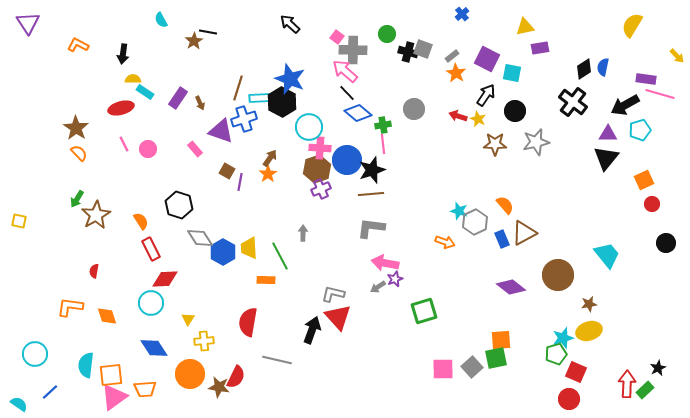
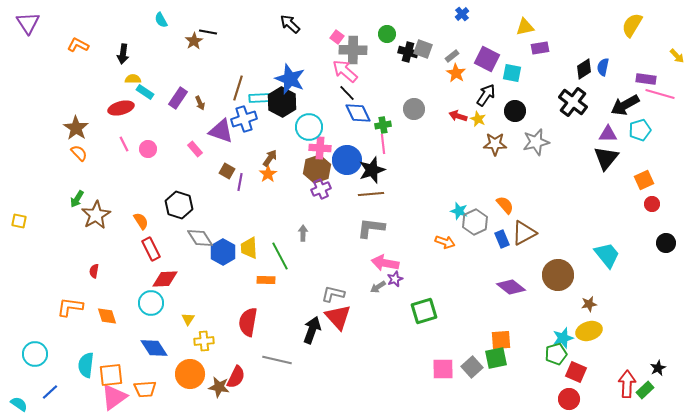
blue diamond at (358, 113): rotated 24 degrees clockwise
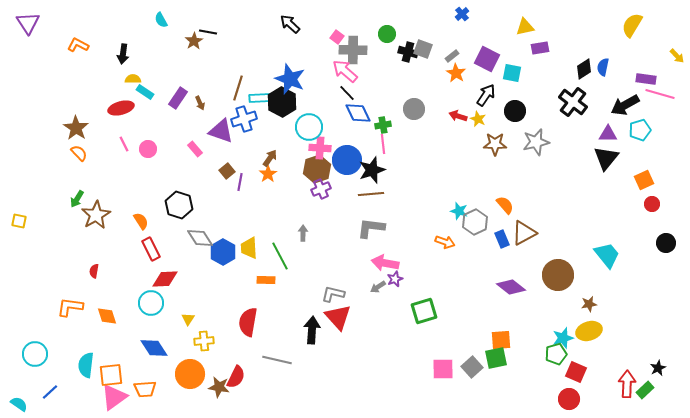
brown square at (227, 171): rotated 21 degrees clockwise
black arrow at (312, 330): rotated 16 degrees counterclockwise
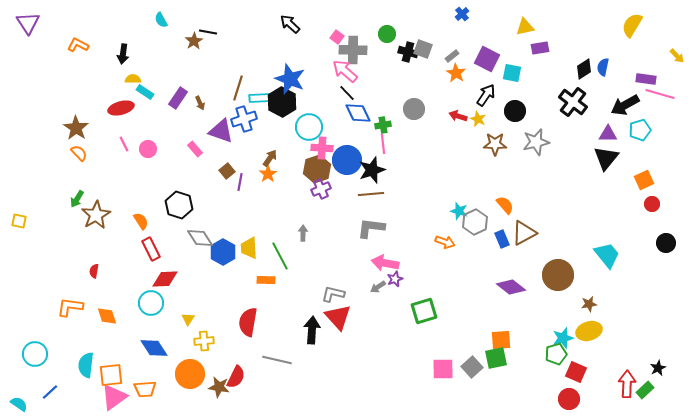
pink cross at (320, 148): moved 2 px right
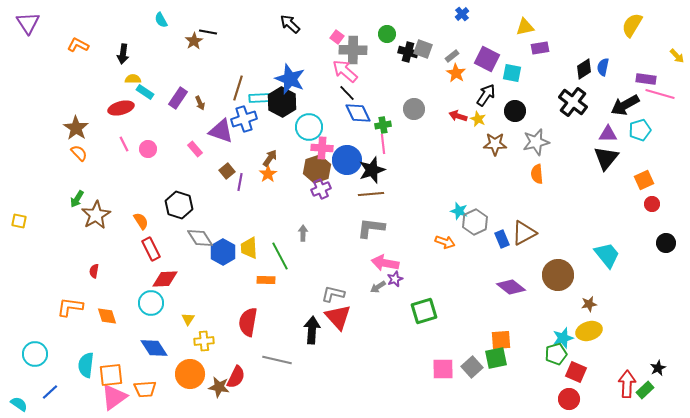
orange semicircle at (505, 205): moved 32 px right, 31 px up; rotated 144 degrees counterclockwise
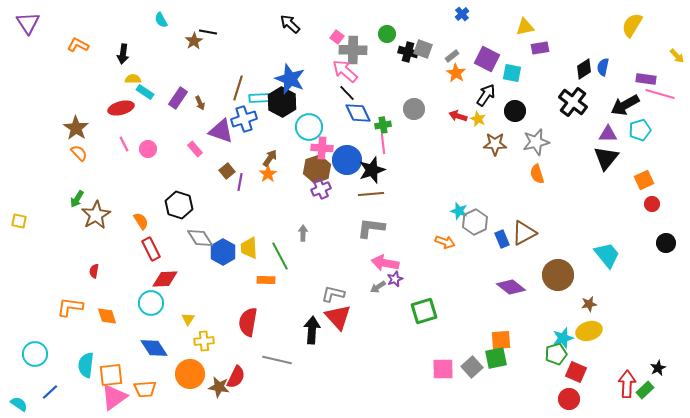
orange semicircle at (537, 174): rotated 12 degrees counterclockwise
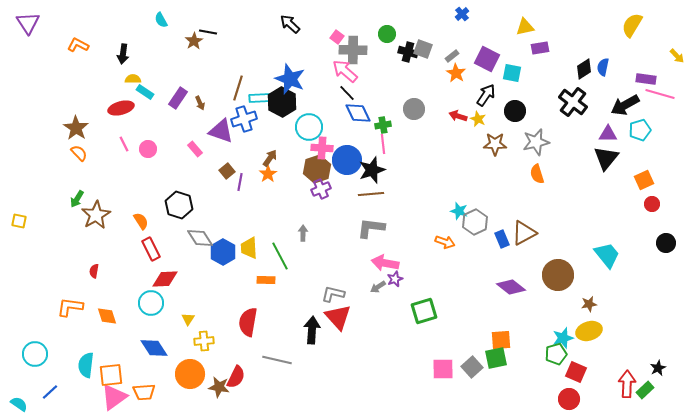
orange trapezoid at (145, 389): moved 1 px left, 3 px down
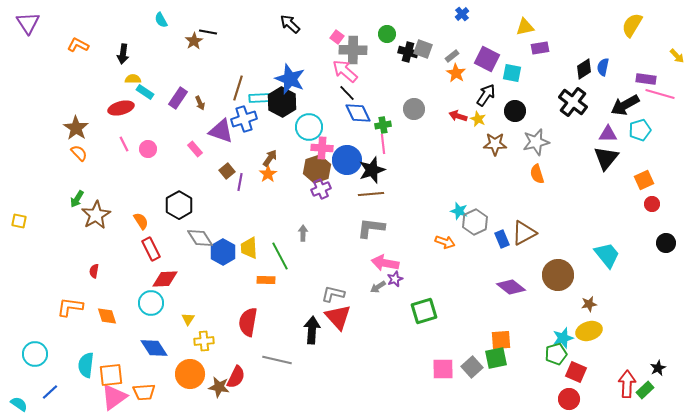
black hexagon at (179, 205): rotated 12 degrees clockwise
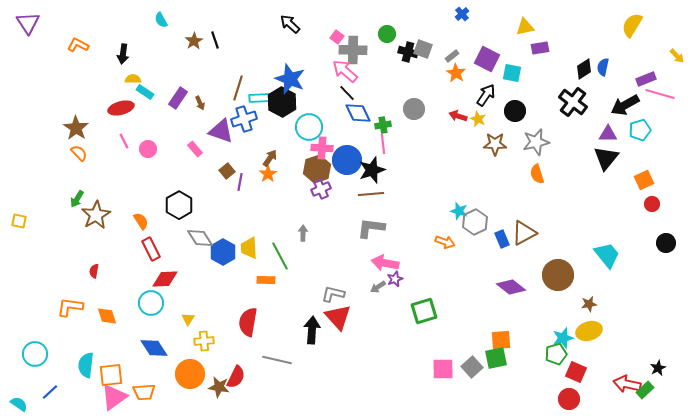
black line at (208, 32): moved 7 px right, 8 px down; rotated 60 degrees clockwise
purple rectangle at (646, 79): rotated 30 degrees counterclockwise
pink line at (124, 144): moved 3 px up
red arrow at (627, 384): rotated 80 degrees counterclockwise
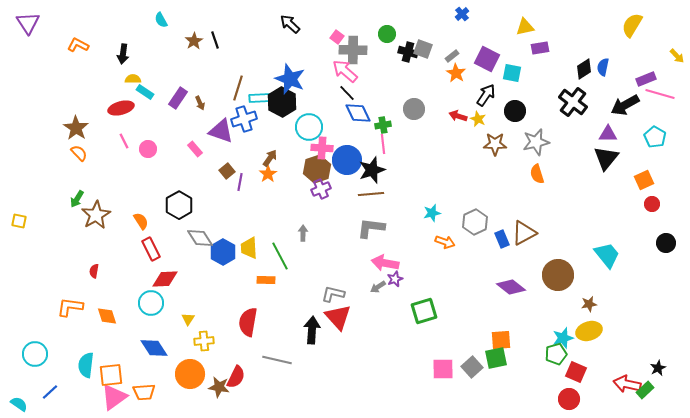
cyan pentagon at (640, 130): moved 15 px right, 7 px down; rotated 25 degrees counterclockwise
cyan star at (459, 211): moved 27 px left, 2 px down; rotated 30 degrees counterclockwise
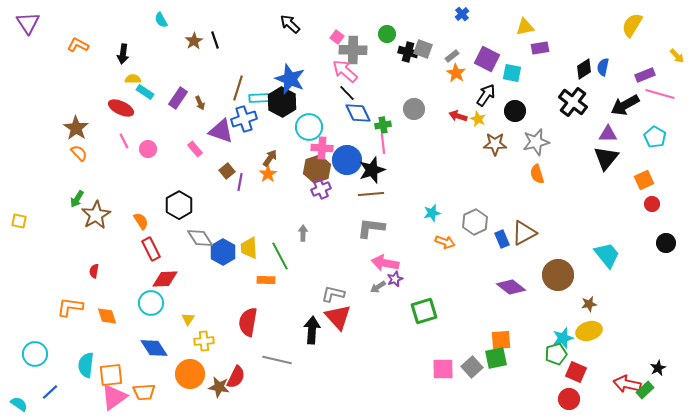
purple rectangle at (646, 79): moved 1 px left, 4 px up
red ellipse at (121, 108): rotated 40 degrees clockwise
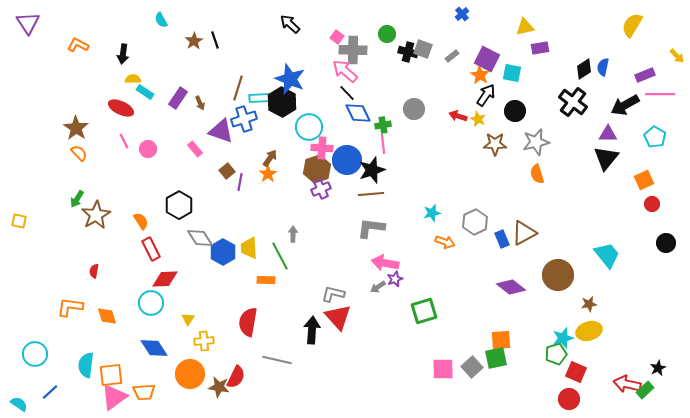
orange star at (456, 73): moved 24 px right, 2 px down
pink line at (660, 94): rotated 16 degrees counterclockwise
gray arrow at (303, 233): moved 10 px left, 1 px down
